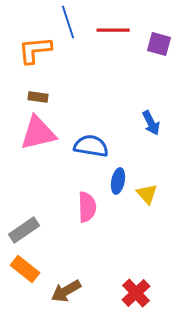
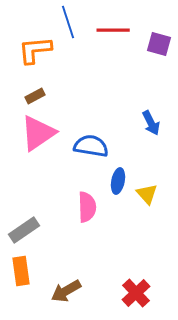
brown rectangle: moved 3 px left, 1 px up; rotated 36 degrees counterclockwise
pink triangle: rotated 21 degrees counterclockwise
orange rectangle: moved 4 px left, 2 px down; rotated 44 degrees clockwise
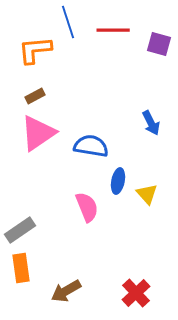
pink semicircle: rotated 20 degrees counterclockwise
gray rectangle: moved 4 px left
orange rectangle: moved 3 px up
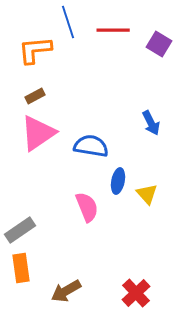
purple square: rotated 15 degrees clockwise
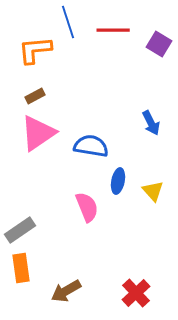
yellow triangle: moved 6 px right, 3 px up
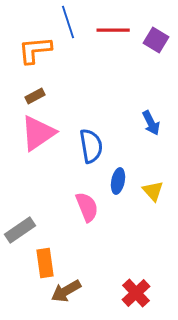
purple square: moved 3 px left, 4 px up
blue semicircle: rotated 72 degrees clockwise
orange rectangle: moved 24 px right, 5 px up
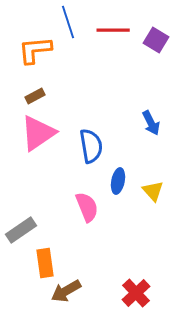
gray rectangle: moved 1 px right
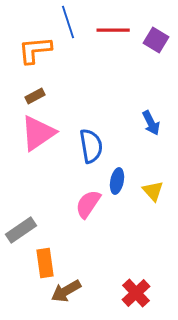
blue ellipse: moved 1 px left
pink semicircle: moved 1 px right, 3 px up; rotated 124 degrees counterclockwise
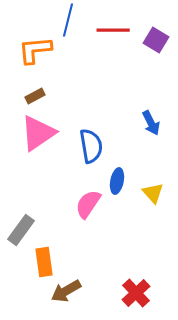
blue line: moved 2 px up; rotated 32 degrees clockwise
yellow triangle: moved 2 px down
gray rectangle: rotated 20 degrees counterclockwise
orange rectangle: moved 1 px left, 1 px up
